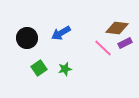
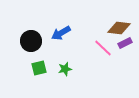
brown diamond: moved 2 px right
black circle: moved 4 px right, 3 px down
green square: rotated 21 degrees clockwise
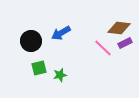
green star: moved 5 px left, 6 px down
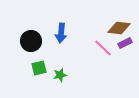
blue arrow: rotated 54 degrees counterclockwise
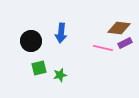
pink line: rotated 30 degrees counterclockwise
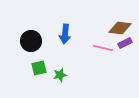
brown diamond: moved 1 px right
blue arrow: moved 4 px right, 1 px down
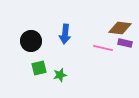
purple rectangle: rotated 40 degrees clockwise
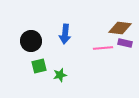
pink line: rotated 18 degrees counterclockwise
green square: moved 2 px up
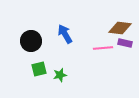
blue arrow: rotated 144 degrees clockwise
green square: moved 3 px down
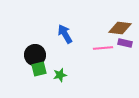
black circle: moved 4 px right, 14 px down
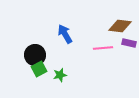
brown diamond: moved 2 px up
purple rectangle: moved 4 px right
green square: rotated 14 degrees counterclockwise
